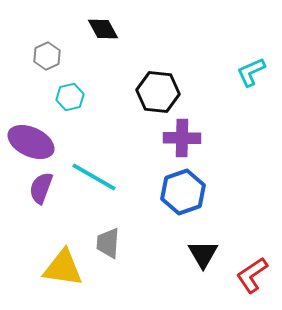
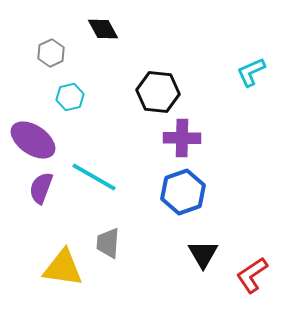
gray hexagon: moved 4 px right, 3 px up
purple ellipse: moved 2 px right, 2 px up; rotated 9 degrees clockwise
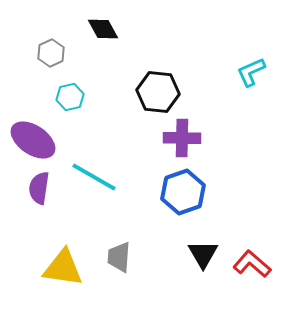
purple semicircle: moved 2 px left; rotated 12 degrees counterclockwise
gray trapezoid: moved 11 px right, 14 px down
red L-shape: moved 11 px up; rotated 75 degrees clockwise
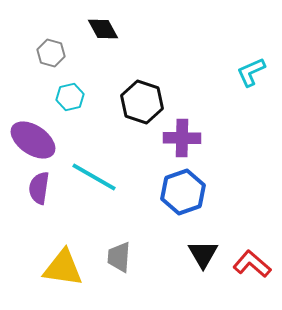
gray hexagon: rotated 20 degrees counterclockwise
black hexagon: moved 16 px left, 10 px down; rotated 12 degrees clockwise
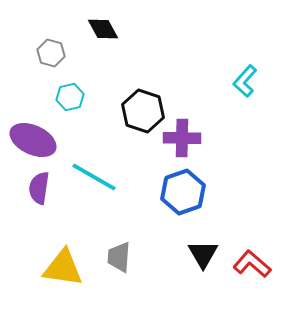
cyan L-shape: moved 6 px left, 9 px down; rotated 24 degrees counterclockwise
black hexagon: moved 1 px right, 9 px down
purple ellipse: rotated 9 degrees counterclockwise
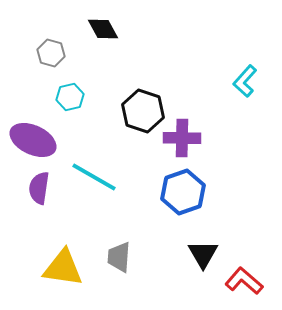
red L-shape: moved 8 px left, 17 px down
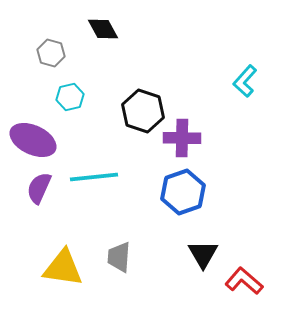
cyan line: rotated 36 degrees counterclockwise
purple semicircle: rotated 16 degrees clockwise
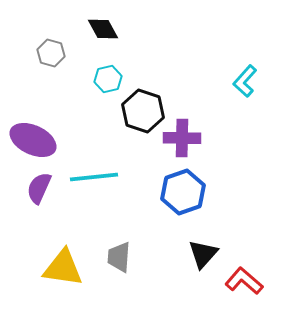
cyan hexagon: moved 38 px right, 18 px up
black triangle: rotated 12 degrees clockwise
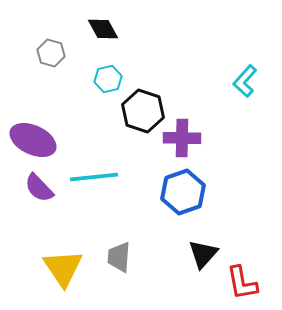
purple semicircle: rotated 68 degrees counterclockwise
yellow triangle: rotated 48 degrees clockwise
red L-shape: moved 2 px left, 2 px down; rotated 141 degrees counterclockwise
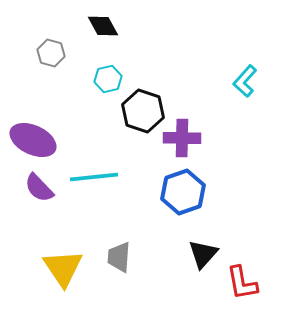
black diamond: moved 3 px up
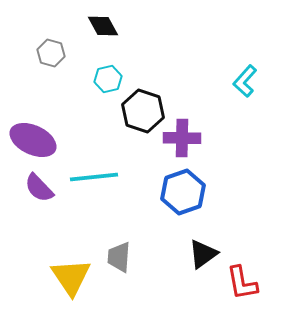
black triangle: rotated 12 degrees clockwise
yellow triangle: moved 8 px right, 9 px down
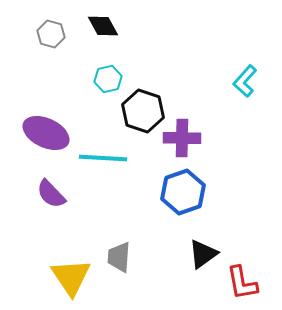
gray hexagon: moved 19 px up
purple ellipse: moved 13 px right, 7 px up
cyan line: moved 9 px right, 19 px up; rotated 9 degrees clockwise
purple semicircle: moved 12 px right, 6 px down
